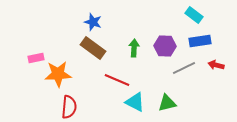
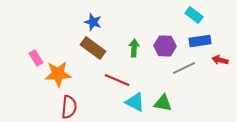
pink rectangle: rotated 70 degrees clockwise
red arrow: moved 4 px right, 5 px up
green triangle: moved 4 px left; rotated 24 degrees clockwise
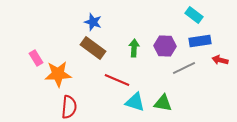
cyan triangle: rotated 10 degrees counterclockwise
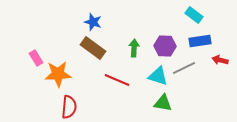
cyan triangle: moved 23 px right, 26 px up
